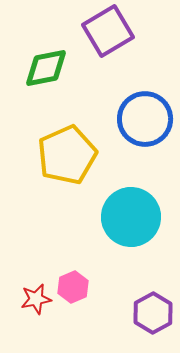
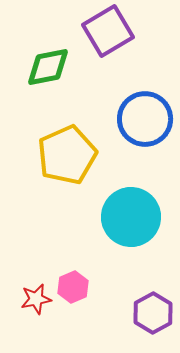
green diamond: moved 2 px right, 1 px up
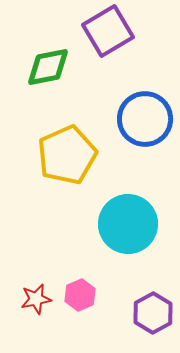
cyan circle: moved 3 px left, 7 px down
pink hexagon: moved 7 px right, 8 px down
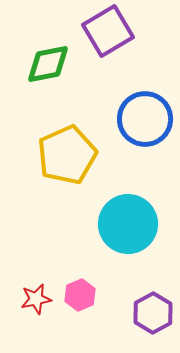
green diamond: moved 3 px up
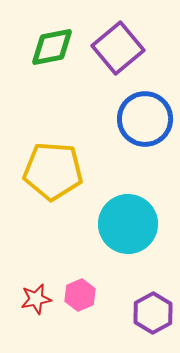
purple square: moved 10 px right, 17 px down; rotated 9 degrees counterclockwise
green diamond: moved 4 px right, 17 px up
yellow pentagon: moved 14 px left, 16 px down; rotated 28 degrees clockwise
